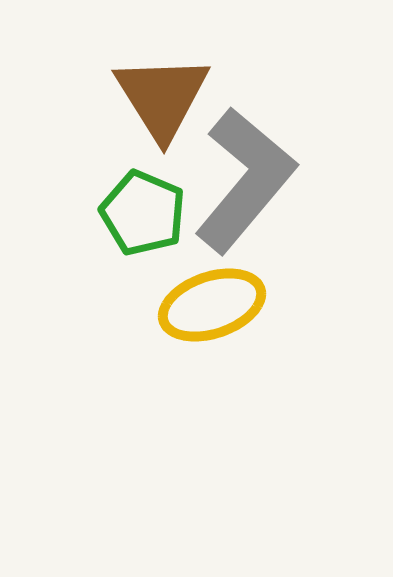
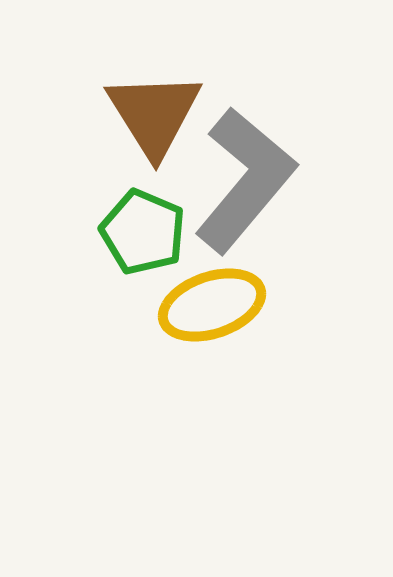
brown triangle: moved 8 px left, 17 px down
green pentagon: moved 19 px down
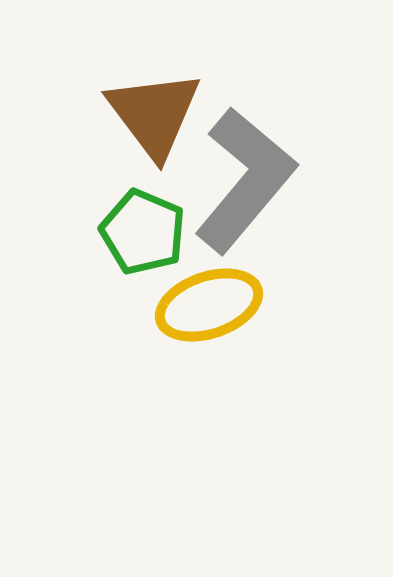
brown triangle: rotated 5 degrees counterclockwise
yellow ellipse: moved 3 px left
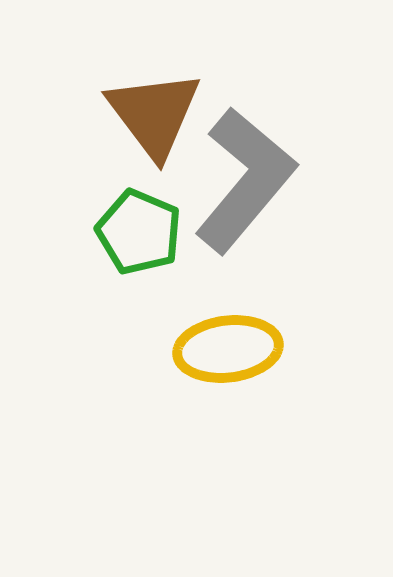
green pentagon: moved 4 px left
yellow ellipse: moved 19 px right, 44 px down; rotated 12 degrees clockwise
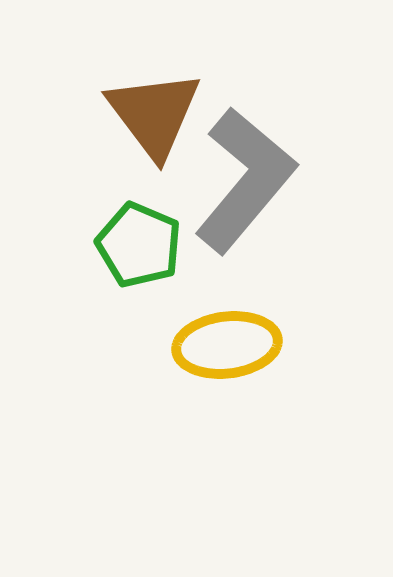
green pentagon: moved 13 px down
yellow ellipse: moved 1 px left, 4 px up
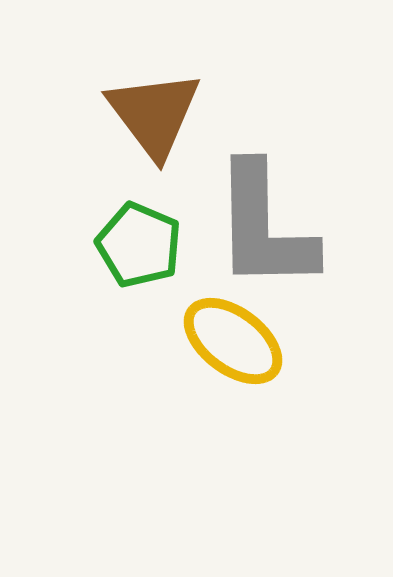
gray L-shape: moved 19 px right, 47 px down; rotated 139 degrees clockwise
yellow ellipse: moved 6 px right, 4 px up; rotated 44 degrees clockwise
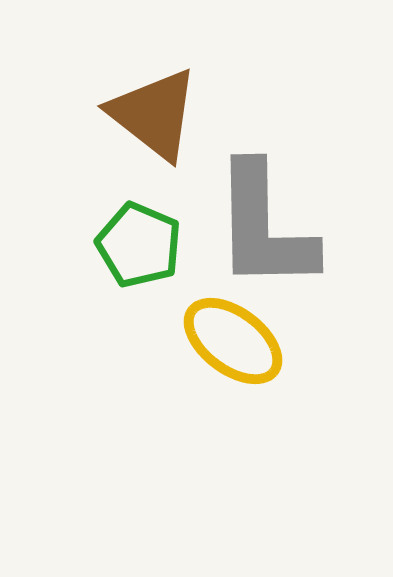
brown triangle: rotated 15 degrees counterclockwise
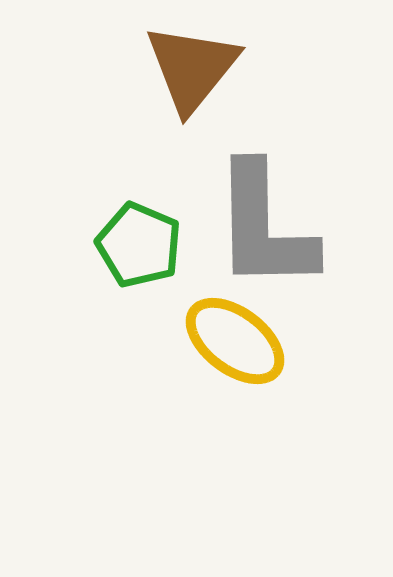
brown triangle: moved 38 px right, 46 px up; rotated 31 degrees clockwise
yellow ellipse: moved 2 px right
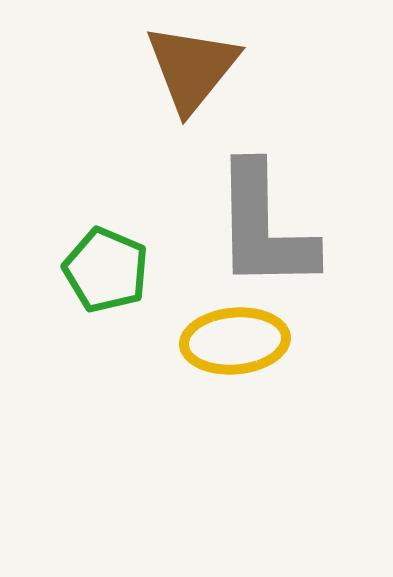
green pentagon: moved 33 px left, 25 px down
yellow ellipse: rotated 42 degrees counterclockwise
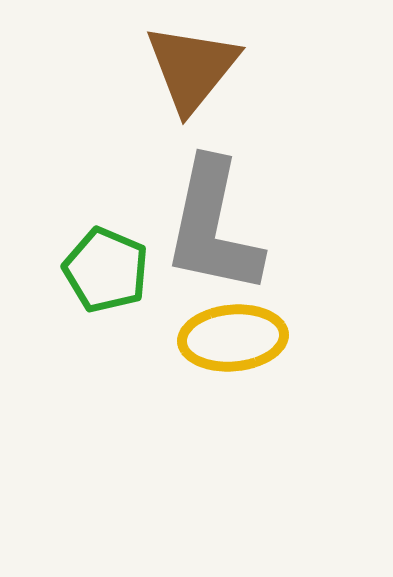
gray L-shape: moved 51 px left; rotated 13 degrees clockwise
yellow ellipse: moved 2 px left, 3 px up
